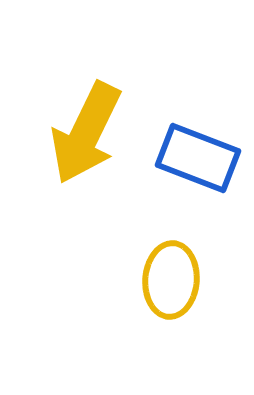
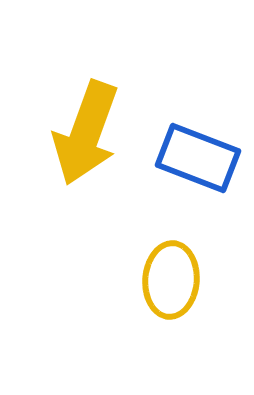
yellow arrow: rotated 6 degrees counterclockwise
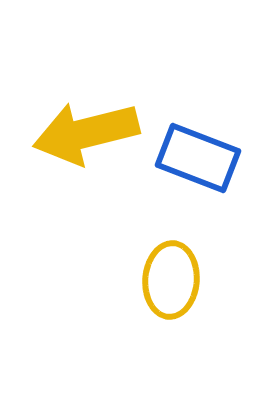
yellow arrow: rotated 56 degrees clockwise
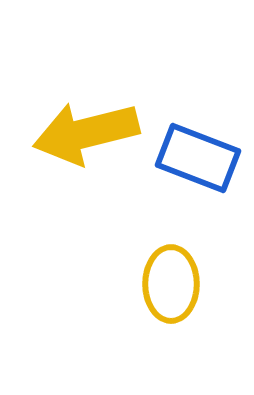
yellow ellipse: moved 4 px down; rotated 4 degrees counterclockwise
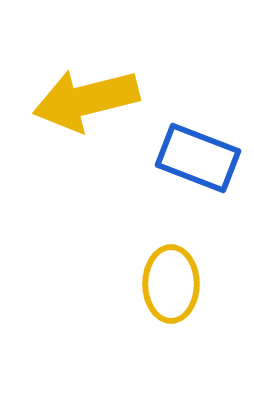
yellow arrow: moved 33 px up
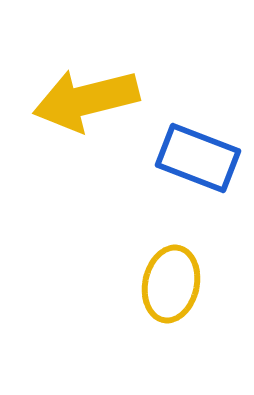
yellow ellipse: rotated 12 degrees clockwise
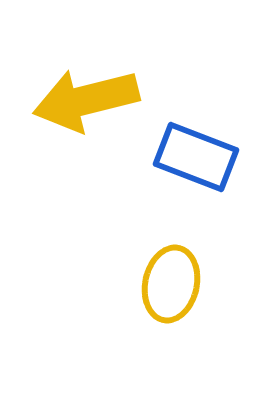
blue rectangle: moved 2 px left, 1 px up
